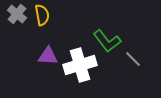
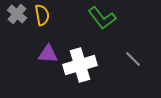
green L-shape: moved 5 px left, 23 px up
purple triangle: moved 2 px up
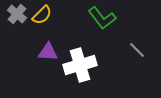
yellow semicircle: rotated 55 degrees clockwise
purple triangle: moved 2 px up
gray line: moved 4 px right, 9 px up
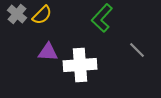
green L-shape: rotated 80 degrees clockwise
white cross: rotated 12 degrees clockwise
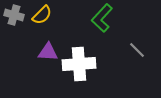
gray cross: moved 3 px left, 1 px down; rotated 24 degrees counterclockwise
white cross: moved 1 px left, 1 px up
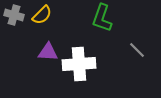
green L-shape: rotated 24 degrees counterclockwise
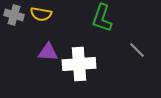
yellow semicircle: moved 1 px left, 1 px up; rotated 55 degrees clockwise
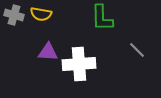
green L-shape: rotated 20 degrees counterclockwise
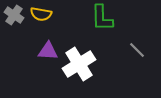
gray cross: rotated 18 degrees clockwise
purple triangle: moved 1 px up
white cross: rotated 28 degrees counterclockwise
